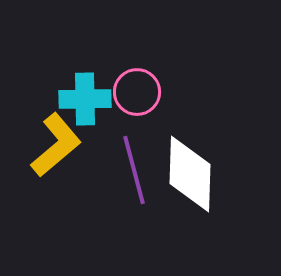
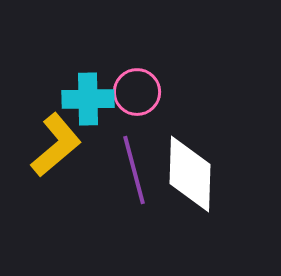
cyan cross: moved 3 px right
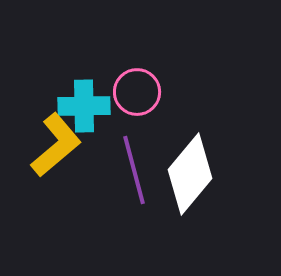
cyan cross: moved 4 px left, 7 px down
white diamond: rotated 38 degrees clockwise
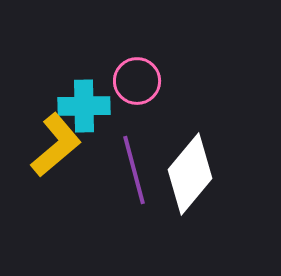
pink circle: moved 11 px up
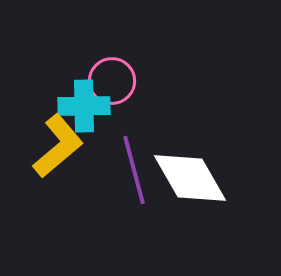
pink circle: moved 25 px left
yellow L-shape: moved 2 px right, 1 px down
white diamond: moved 4 px down; rotated 70 degrees counterclockwise
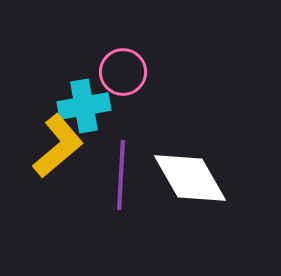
pink circle: moved 11 px right, 9 px up
cyan cross: rotated 9 degrees counterclockwise
purple line: moved 13 px left, 5 px down; rotated 18 degrees clockwise
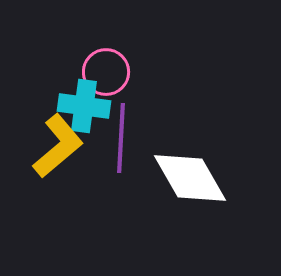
pink circle: moved 17 px left
cyan cross: rotated 18 degrees clockwise
purple line: moved 37 px up
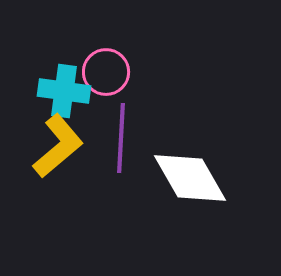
cyan cross: moved 20 px left, 15 px up
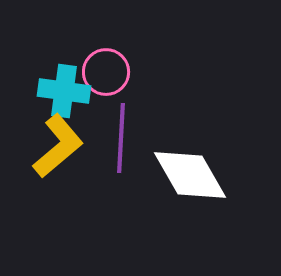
white diamond: moved 3 px up
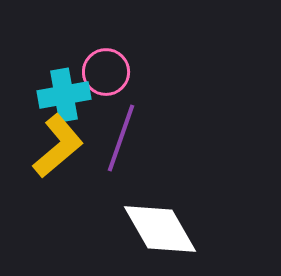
cyan cross: moved 4 px down; rotated 18 degrees counterclockwise
purple line: rotated 16 degrees clockwise
white diamond: moved 30 px left, 54 px down
